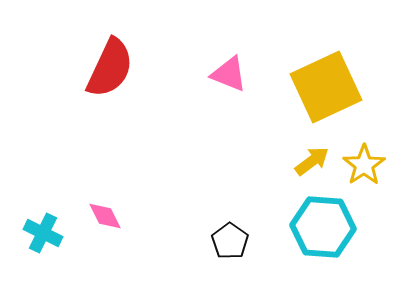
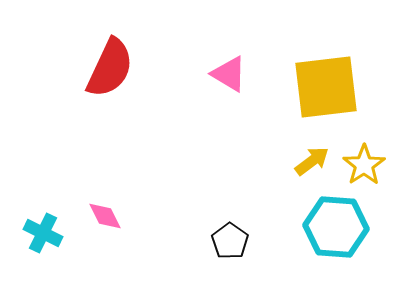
pink triangle: rotated 9 degrees clockwise
yellow square: rotated 18 degrees clockwise
cyan hexagon: moved 13 px right
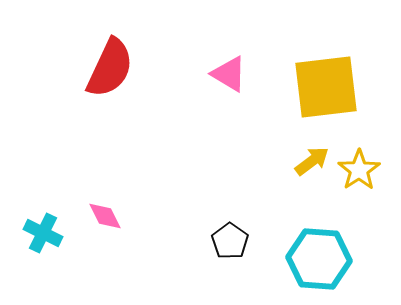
yellow star: moved 5 px left, 5 px down
cyan hexagon: moved 17 px left, 32 px down
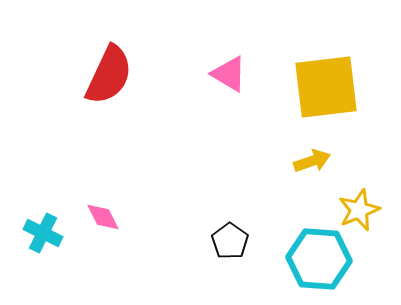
red semicircle: moved 1 px left, 7 px down
yellow arrow: rotated 18 degrees clockwise
yellow star: moved 40 px down; rotated 12 degrees clockwise
pink diamond: moved 2 px left, 1 px down
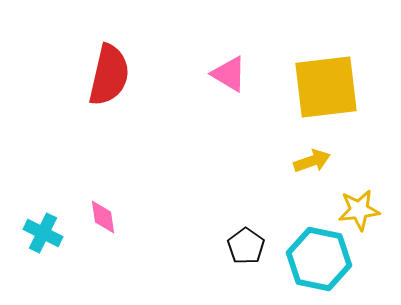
red semicircle: rotated 12 degrees counterclockwise
yellow star: rotated 15 degrees clockwise
pink diamond: rotated 18 degrees clockwise
black pentagon: moved 16 px right, 5 px down
cyan hexagon: rotated 8 degrees clockwise
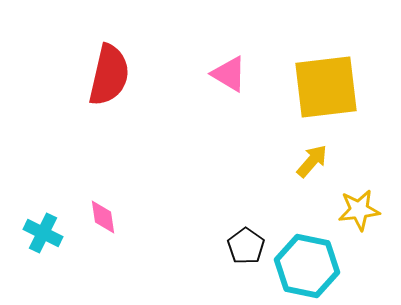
yellow arrow: rotated 30 degrees counterclockwise
cyan hexagon: moved 12 px left, 7 px down
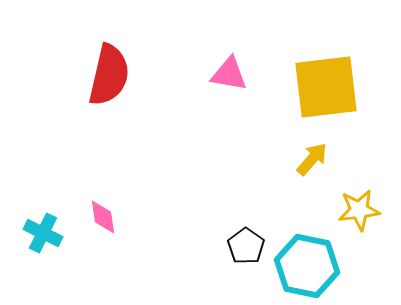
pink triangle: rotated 21 degrees counterclockwise
yellow arrow: moved 2 px up
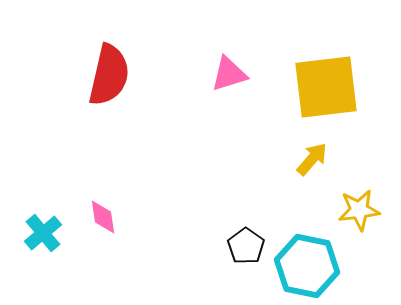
pink triangle: rotated 27 degrees counterclockwise
cyan cross: rotated 24 degrees clockwise
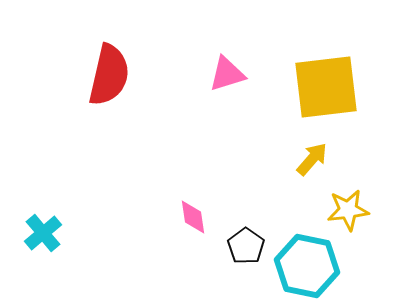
pink triangle: moved 2 px left
yellow star: moved 11 px left
pink diamond: moved 90 px right
